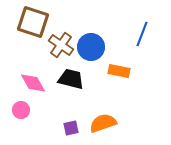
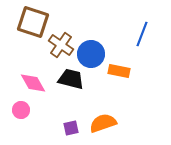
blue circle: moved 7 px down
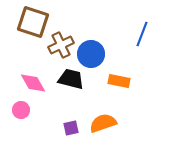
brown cross: rotated 30 degrees clockwise
orange rectangle: moved 10 px down
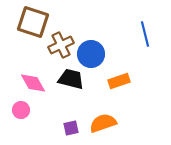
blue line: moved 3 px right; rotated 35 degrees counterclockwise
orange rectangle: rotated 30 degrees counterclockwise
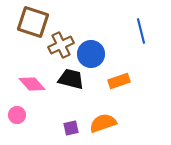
blue line: moved 4 px left, 3 px up
pink diamond: moved 1 px left, 1 px down; rotated 12 degrees counterclockwise
pink circle: moved 4 px left, 5 px down
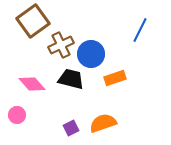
brown square: moved 1 px up; rotated 36 degrees clockwise
blue line: moved 1 px left, 1 px up; rotated 40 degrees clockwise
orange rectangle: moved 4 px left, 3 px up
purple square: rotated 14 degrees counterclockwise
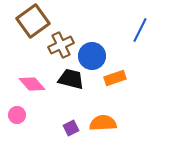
blue circle: moved 1 px right, 2 px down
orange semicircle: rotated 16 degrees clockwise
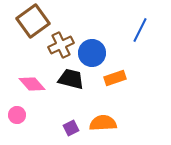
blue circle: moved 3 px up
